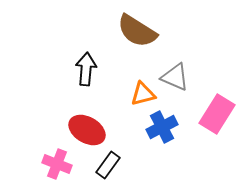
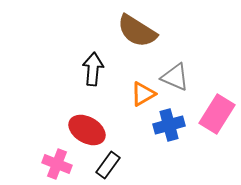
black arrow: moved 7 px right
orange triangle: rotated 16 degrees counterclockwise
blue cross: moved 7 px right, 2 px up; rotated 12 degrees clockwise
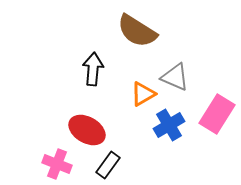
blue cross: rotated 16 degrees counterclockwise
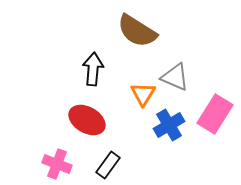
orange triangle: rotated 28 degrees counterclockwise
pink rectangle: moved 2 px left
red ellipse: moved 10 px up
